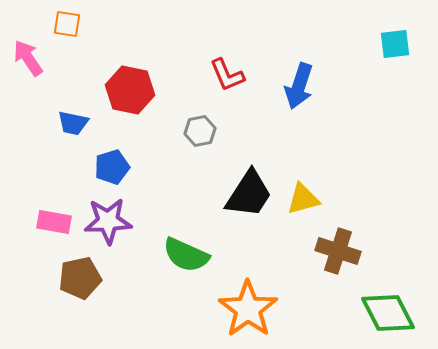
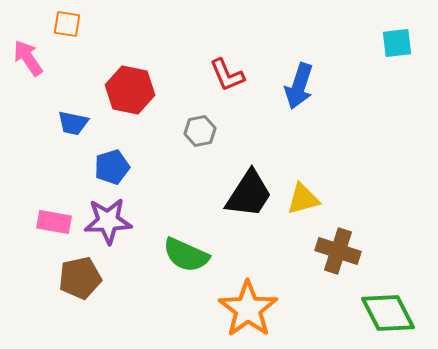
cyan square: moved 2 px right, 1 px up
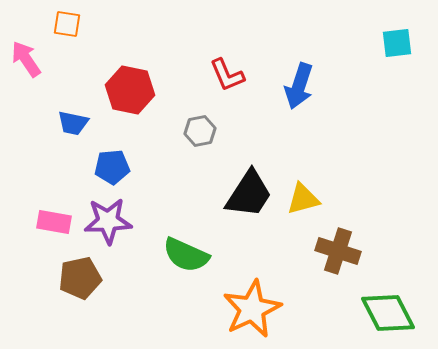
pink arrow: moved 2 px left, 1 px down
blue pentagon: rotated 12 degrees clockwise
orange star: moved 4 px right; rotated 10 degrees clockwise
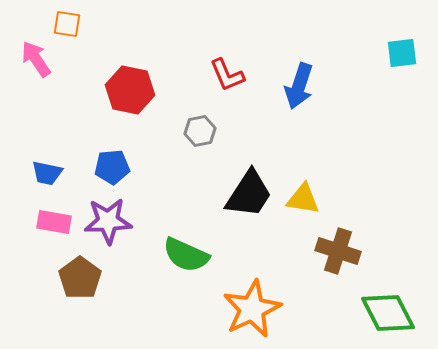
cyan square: moved 5 px right, 10 px down
pink arrow: moved 10 px right
blue trapezoid: moved 26 px left, 50 px down
yellow triangle: rotated 24 degrees clockwise
brown pentagon: rotated 24 degrees counterclockwise
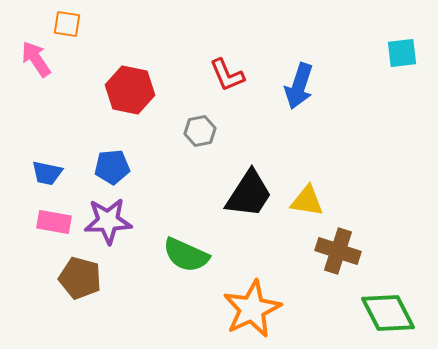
yellow triangle: moved 4 px right, 2 px down
brown pentagon: rotated 21 degrees counterclockwise
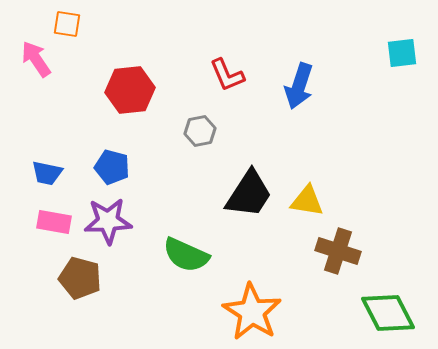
red hexagon: rotated 18 degrees counterclockwise
blue pentagon: rotated 20 degrees clockwise
orange star: moved 3 px down; rotated 14 degrees counterclockwise
